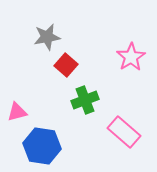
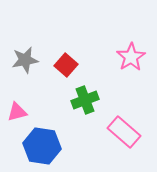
gray star: moved 22 px left, 23 px down
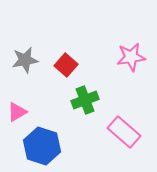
pink star: rotated 24 degrees clockwise
pink triangle: rotated 15 degrees counterclockwise
blue hexagon: rotated 9 degrees clockwise
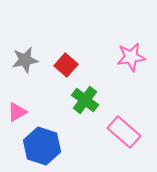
green cross: rotated 32 degrees counterclockwise
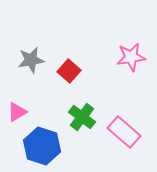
gray star: moved 6 px right
red square: moved 3 px right, 6 px down
green cross: moved 3 px left, 17 px down
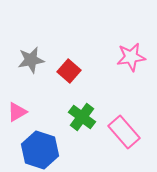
pink rectangle: rotated 8 degrees clockwise
blue hexagon: moved 2 px left, 4 px down
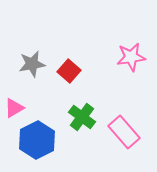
gray star: moved 1 px right, 4 px down
pink triangle: moved 3 px left, 4 px up
blue hexagon: moved 3 px left, 10 px up; rotated 15 degrees clockwise
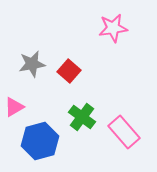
pink star: moved 18 px left, 29 px up
pink triangle: moved 1 px up
blue hexagon: moved 3 px right, 1 px down; rotated 12 degrees clockwise
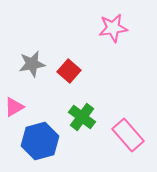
pink rectangle: moved 4 px right, 3 px down
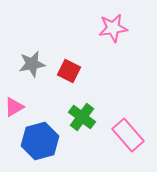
red square: rotated 15 degrees counterclockwise
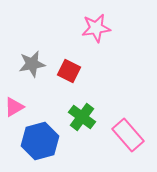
pink star: moved 17 px left
